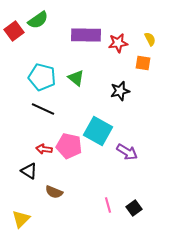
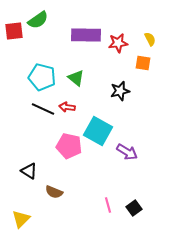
red square: rotated 30 degrees clockwise
red arrow: moved 23 px right, 42 px up
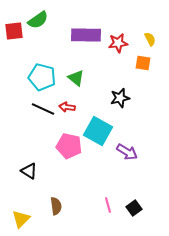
black star: moved 7 px down
brown semicircle: moved 2 px right, 14 px down; rotated 120 degrees counterclockwise
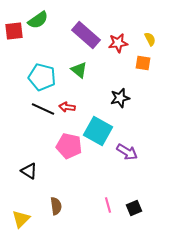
purple rectangle: rotated 40 degrees clockwise
green triangle: moved 3 px right, 8 px up
black square: rotated 14 degrees clockwise
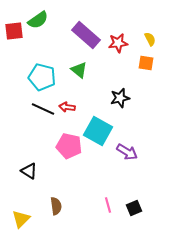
orange square: moved 3 px right
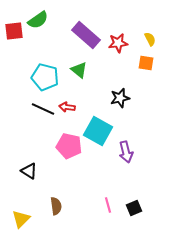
cyan pentagon: moved 3 px right
purple arrow: moved 1 px left; rotated 45 degrees clockwise
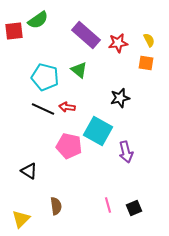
yellow semicircle: moved 1 px left, 1 px down
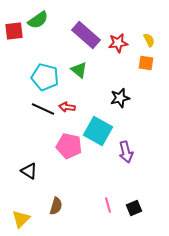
brown semicircle: rotated 24 degrees clockwise
